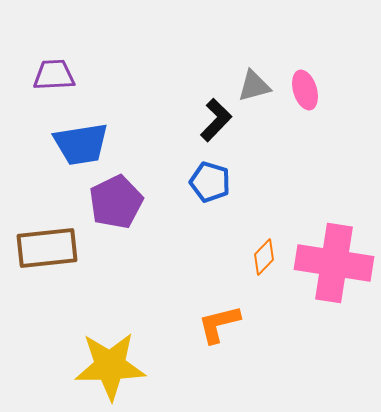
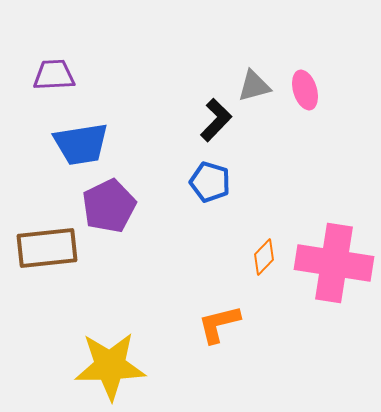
purple pentagon: moved 7 px left, 4 px down
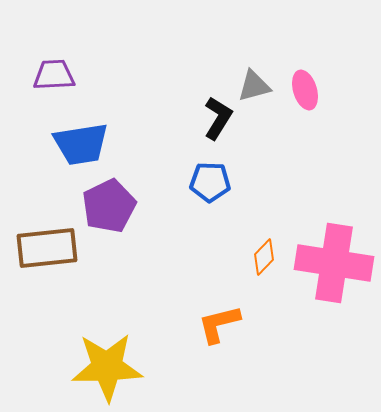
black L-shape: moved 2 px right, 2 px up; rotated 12 degrees counterclockwise
blue pentagon: rotated 15 degrees counterclockwise
yellow star: moved 3 px left, 1 px down
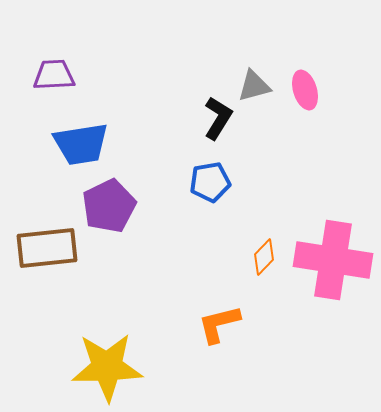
blue pentagon: rotated 12 degrees counterclockwise
pink cross: moved 1 px left, 3 px up
